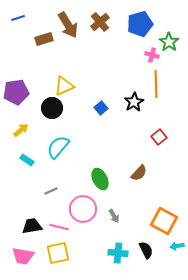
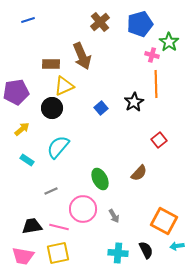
blue line: moved 10 px right, 2 px down
brown arrow: moved 14 px right, 31 px down; rotated 8 degrees clockwise
brown rectangle: moved 7 px right, 25 px down; rotated 18 degrees clockwise
yellow arrow: moved 1 px right, 1 px up
red square: moved 3 px down
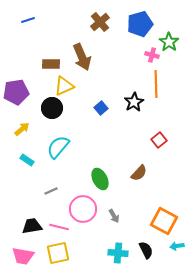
brown arrow: moved 1 px down
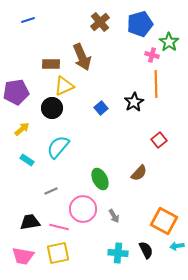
black trapezoid: moved 2 px left, 4 px up
